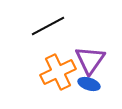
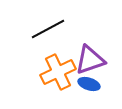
black line: moved 3 px down
purple triangle: rotated 36 degrees clockwise
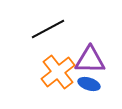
purple triangle: rotated 20 degrees clockwise
orange cross: rotated 12 degrees counterclockwise
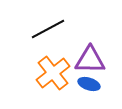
orange cross: moved 5 px left, 1 px down
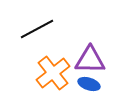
black line: moved 11 px left
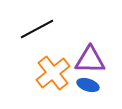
blue ellipse: moved 1 px left, 1 px down
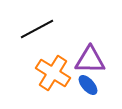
orange cross: rotated 20 degrees counterclockwise
blue ellipse: rotated 30 degrees clockwise
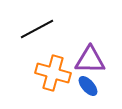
orange cross: rotated 16 degrees counterclockwise
blue ellipse: moved 1 px down
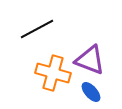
purple triangle: rotated 20 degrees clockwise
blue ellipse: moved 3 px right, 6 px down
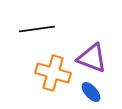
black line: rotated 20 degrees clockwise
purple triangle: moved 2 px right, 2 px up
